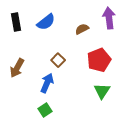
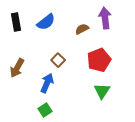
purple arrow: moved 4 px left
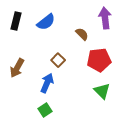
black rectangle: moved 1 px up; rotated 24 degrees clockwise
brown semicircle: moved 5 px down; rotated 72 degrees clockwise
red pentagon: rotated 15 degrees clockwise
green triangle: rotated 18 degrees counterclockwise
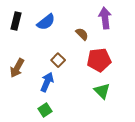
blue arrow: moved 1 px up
